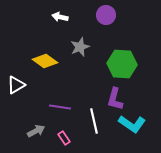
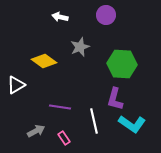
yellow diamond: moved 1 px left
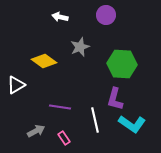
white line: moved 1 px right, 1 px up
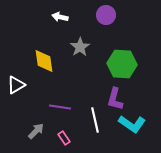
gray star: rotated 12 degrees counterclockwise
yellow diamond: rotated 45 degrees clockwise
gray arrow: rotated 18 degrees counterclockwise
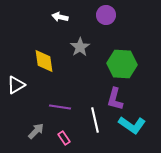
cyan L-shape: moved 1 px down
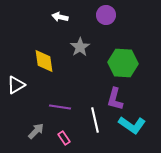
green hexagon: moved 1 px right, 1 px up
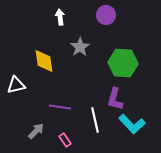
white arrow: rotated 70 degrees clockwise
white triangle: rotated 18 degrees clockwise
cyan L-shape: moved 1 px up; rotated 12 degrees clockwise
pink rectangle: moved 1 px right, 2 px down
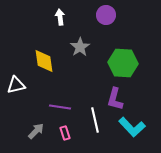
cyan L-shape: moved 3 px down
pink rectangle: moved 7 px up; rotated 16 degrees clockwise
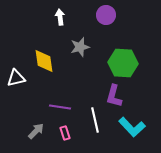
gray star: rotated 18 degrees clockwise
white triangle: moved 7 px up
purple L-shape: moved 1 px left, 3 px up
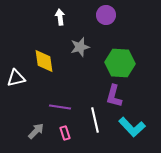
green hexagon: moved 3 px left
